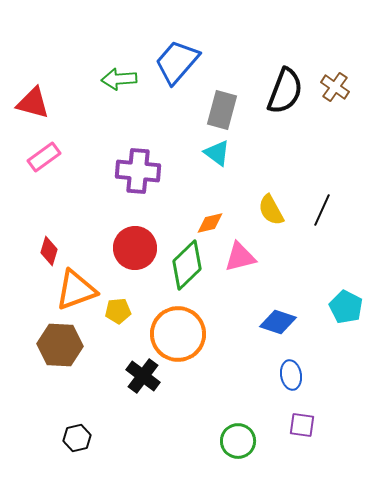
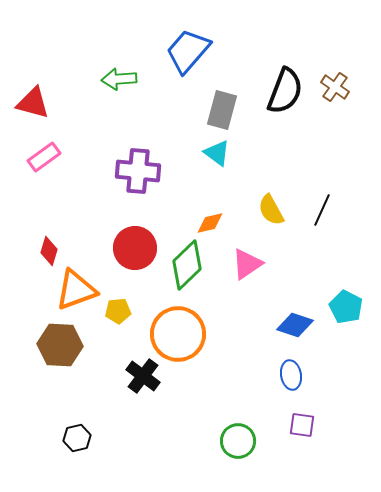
blue trapezoid: moved 11 px right, 11 px up
pink triangle: moved 7 px right, 7 px down; rotated 20 degrees counterclockwise
blue diamond: moved 17 px right, 3 px down
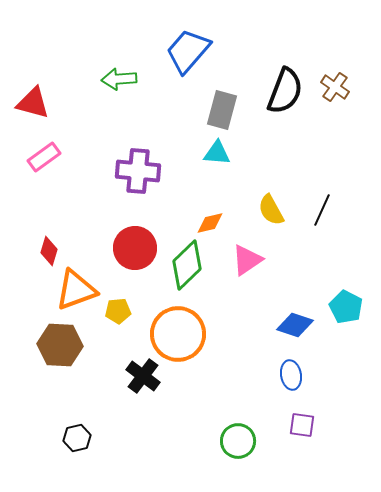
cyan triangle: rotated 32 degrees counterclockwise
pink triangle: moved 4 px up
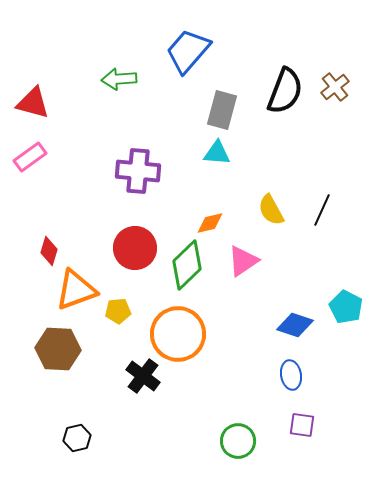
brown cross: rotated 16 degrees clockwise
pink rectangle: moved 14 px left
pink triangle: moved 4 px left, 1 px down
brown hexagon: moved 2 px left, 4 px down
